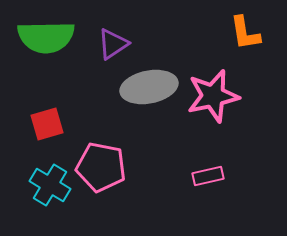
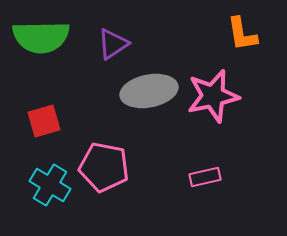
orange L-shape: moved 3 px left, 1 px down
green semicircle: moved 5 px left
gray ellipse: moved 4 px down
red square: moved 3 px left, 3 px up
pink pentagon: moved 3 px right
pink rectangle: moved 3 px left, 1 px down
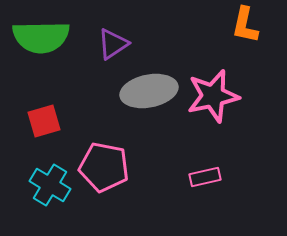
orange L-shape: moved 3 px right, 9 px up; rotated 21 degrees clockwise
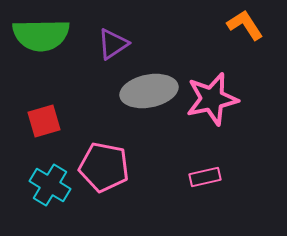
orange L-shape: rotated 135 degrees clockwise
green semicircle: moved 2 px up
pink star: moved 1 px left, 3 px down
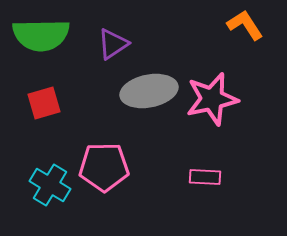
red square: moved 18 px up
pink pentagon: rotated 12 degrees counterclockwise
pink rectangle: rotated 16 degrees clockwise
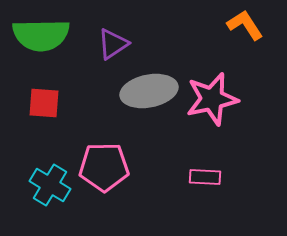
red square: rotated 20 degrees clockwise
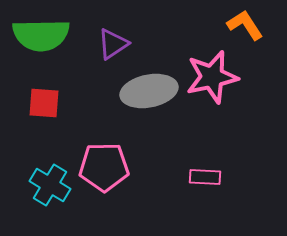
pink star: moved 22 px up
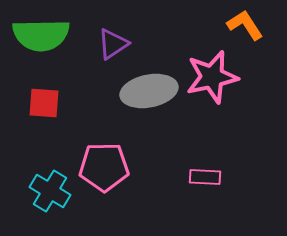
cyan cross: moved 6 px down
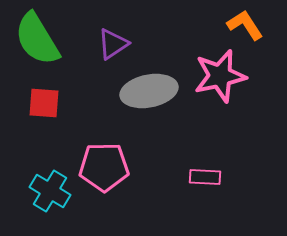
green semicircle: moved 4 px left, 4 px down; rotated 60 degrees clockwise
pink star: moved 8 px right, 1 px up
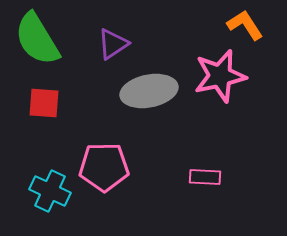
cyan cross: rotated 6 degrees counterclockwise
